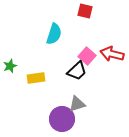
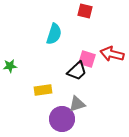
pink square: moved 3 px down; rotated 24 degrees counterclockwise
green star: rotated 16 degrees clockwise
yellow rectangle: moved 7 px right, 12 px down
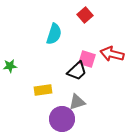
red square: moved 4 px down; rotated 35 degrees clockwise
gray triangle: moved 2 px up
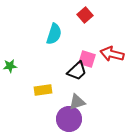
purple circle: moved 7 px right
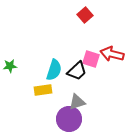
cyan semicircle: moved 36 px down
pink square: moved 4 px right
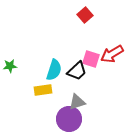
red arrow: rotated 45 degrees counterclockwise
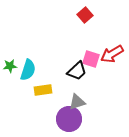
cyan semicircle: moved 26 px left
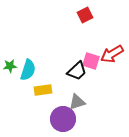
red square: rotated 14 degrees clockwise
pink square: moved 2 px down
purple circle: moved 6 px left
